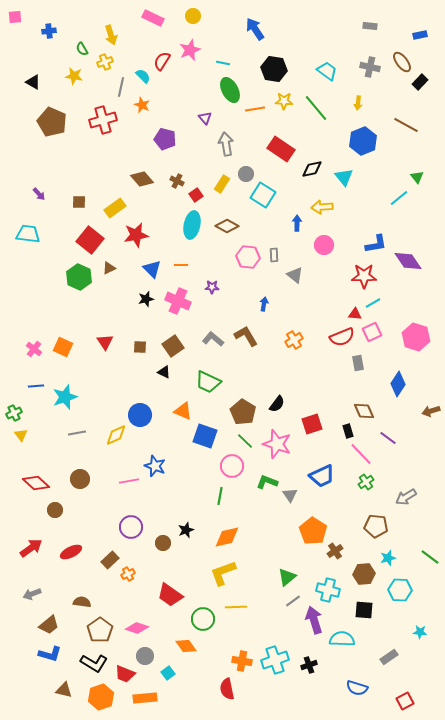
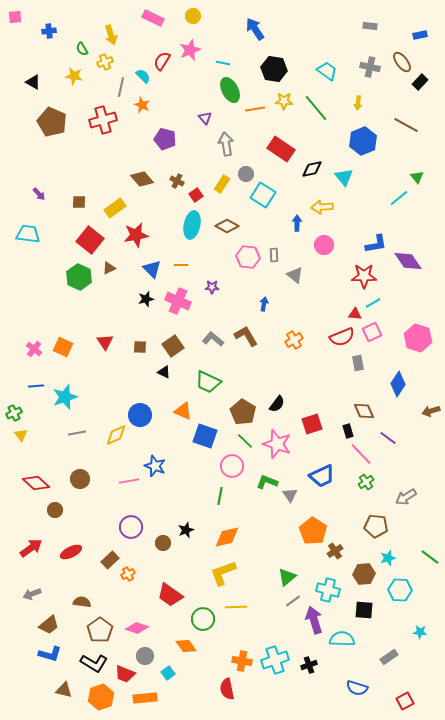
pink hexagon at (416, 337): moved 2 px right, 1 px down
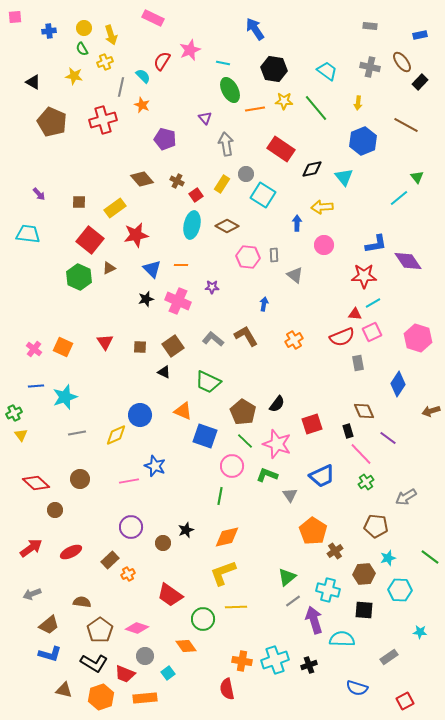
yellow circle at (193, 16): moved 109 px left, 12 px down
green L-shape at (267, 482): moved 7 px up
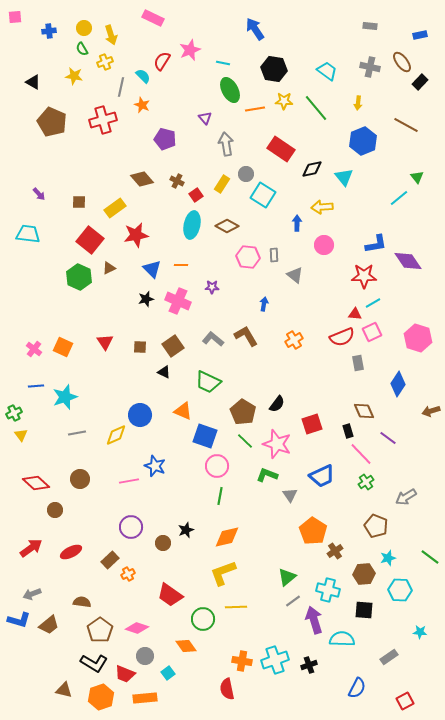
pink circle at (232, 466): moved 15 px left
brown pentagon at (376, 526): rotated 15 degrees clockwise
blue L-shape at (50, 654): moved 31 px left, 34 px up
blue semicircle at (357, 688): rotated 80 degrees counterclockwise
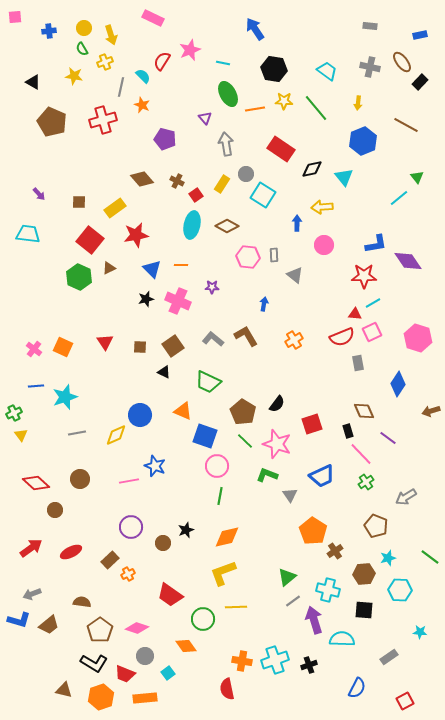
green ellipse at (230, 90): moved 2 px left, 4 px down
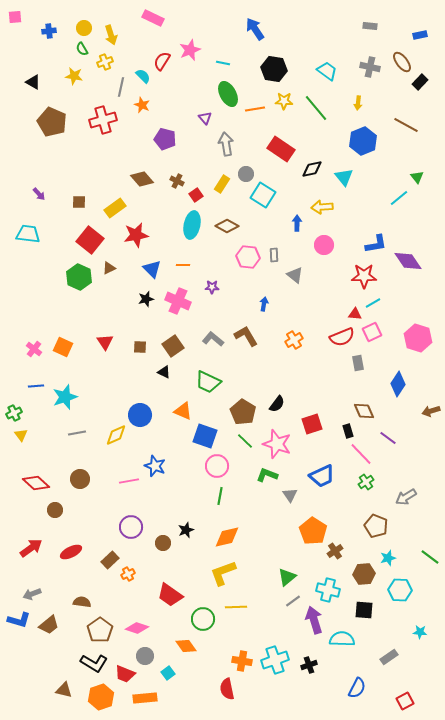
orange line at (181, 265): moved 2 px right
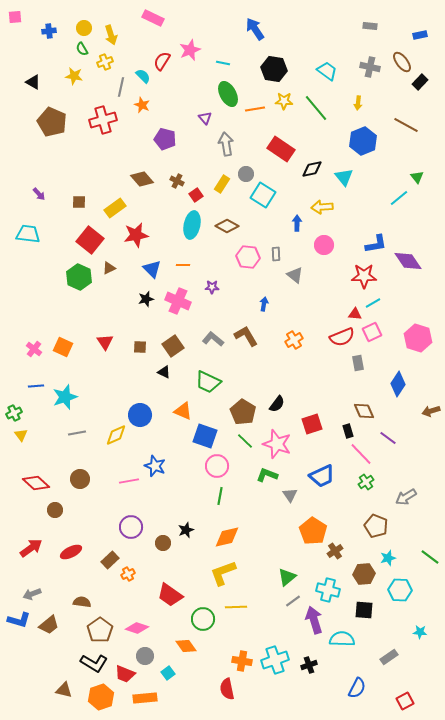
gray rectangle at (274, 255): moved 2 px right, 1 px up
